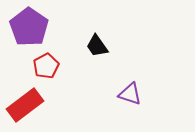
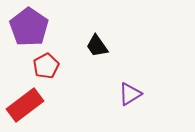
purple triangle: rotated 50 degrees counterclockwise
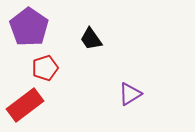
black trapezoid: moved 6 px left, 7 px up
red pentagon: moved 1 px left, 2 px down; rotated 10 degrees clockwise
